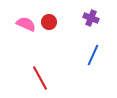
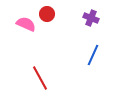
red circle: moved 2 px left, 8 px up
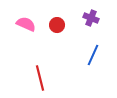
red circle: moved 10 px right, 11 px down
red line: rotated 15 degrees clockwise
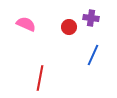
purple cross: rotated 14 degrees counterclockwise
red circle: moved 12 px right, 2 px down
red line: rotated 25 degrees clockwise
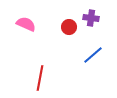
blue line: rotated 25 degrees clockwise
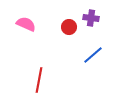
red line: moved 1 px left, 2 px down
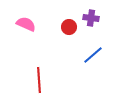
red line: rotated 15 degrees counterclockwise
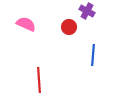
purple cross: moved 4 px left, 7 px up; rotated 21 degrees clockwise
blue line: rotated 45 degrees counterclockwise
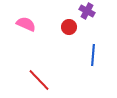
red line: rotated 40 degrees counterclockwise
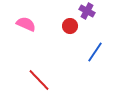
red circle: moved 1 px right, 1 px up
blue line: moved 2 px right, 3 px up; rotated 30 degrees clockwise
